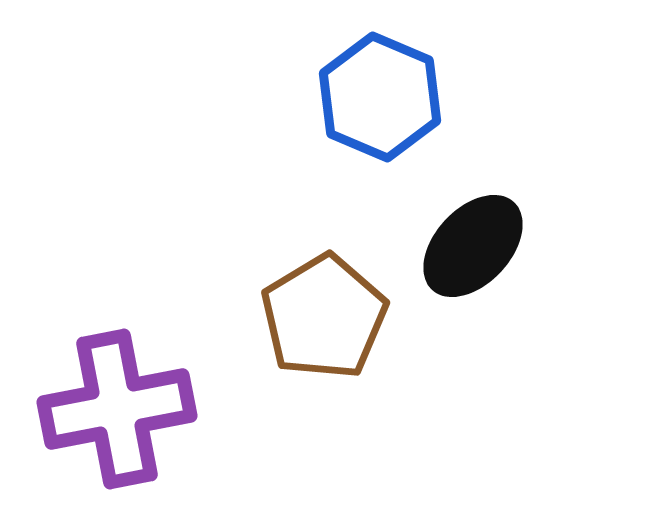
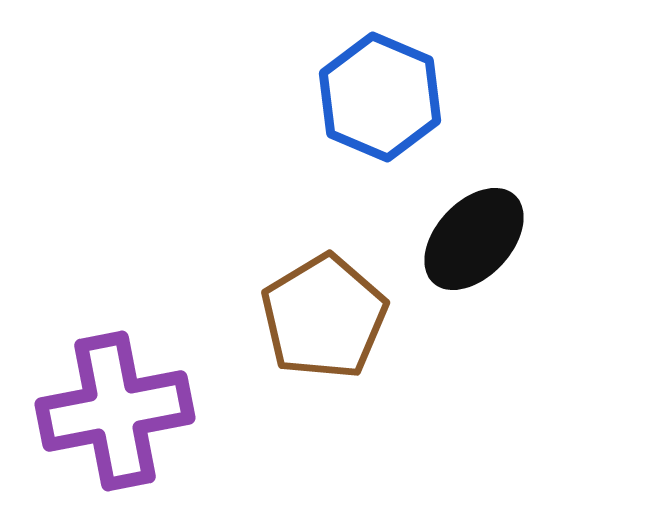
black ellipse: moved 1 px right, 7 px up
purple cross: moved 2 px left, 2 px down
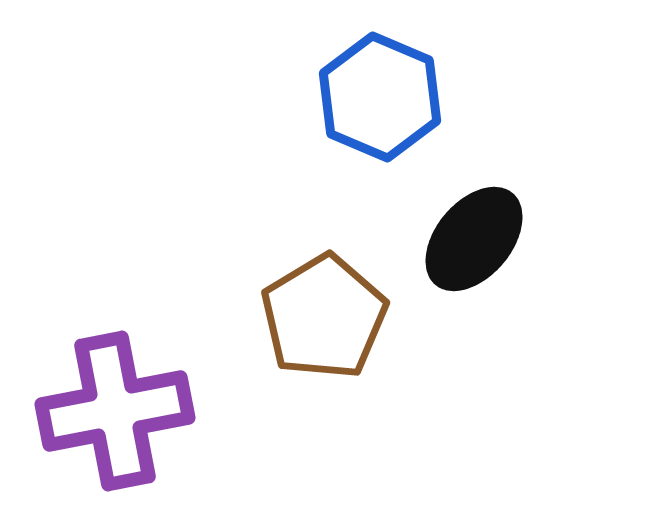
black ellipse: rotated 3 degrees counterclockwise
